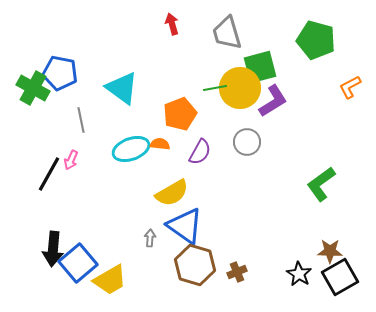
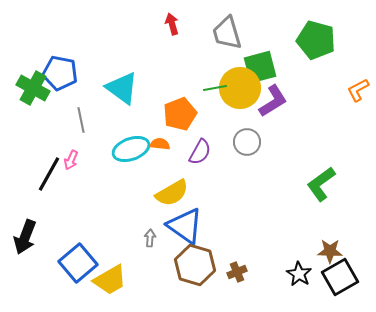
orange L-shape: moved 8 px right, 3 px down
black arrow: moved 28 px left, 12 px up; rotated 16 degrees clockwise
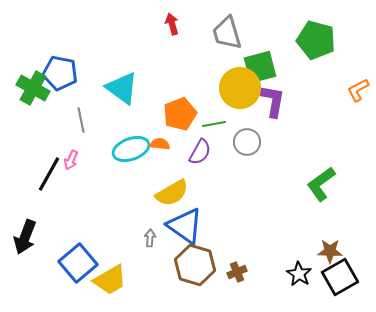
green line: moved 1 px left, 36 px down
purple L-shape: rotated 48 degrees counterclockwise
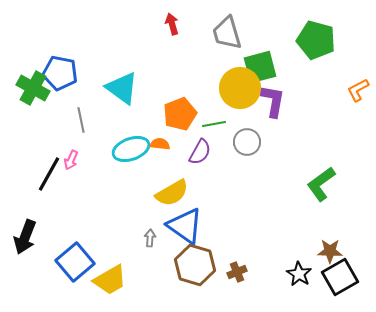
blue square: moved 3 px left, 1 px up
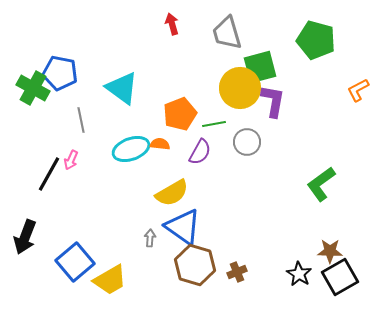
blue triangle: moved 2 px left, 1 px down
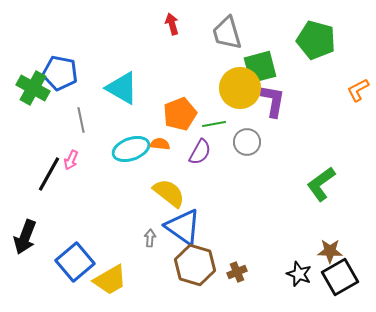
cyan triangle: rotated 6 degrees counterclockwise
yellow semicircle: moved 3 px left; rotated 112 degrees counterclockwise
black star: rotated 10 degrees counterclockwise
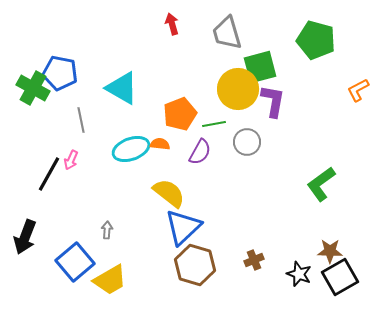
yellow circle: moved 2 px left, 1 px down
blue triangle: rotated 42 degrees clockwise
gray arrow: moved 43 px left, 8 px up
brown cross: moved 17 px right, 12 px up
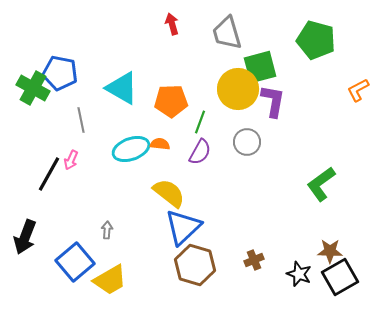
orange pentagon: moved 9 px left, 13 px up; rotated 20 degrees clockwise
green line: moved 14 px left, 2 px up; rotated 60 degrees counterclockwise
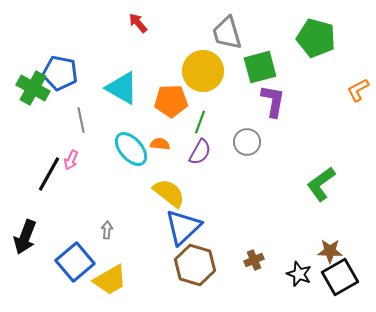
red arrow: moved 34 px left, 1 px up; rotated 25 degrees counterclockwise
green pentagon: moved 2 px up
yellow circle: moved 35 px left, 18 px up
cyan ellipse: rotated 69 degrees clockwise
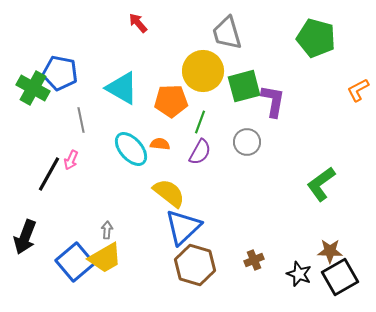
green square: moved 16 px left, 19 px down
yellow trapezoid: moved 5 px left, 22 px up
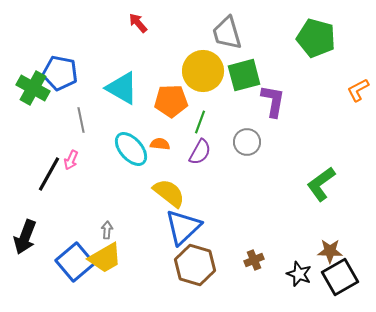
green square: moved 11 px up
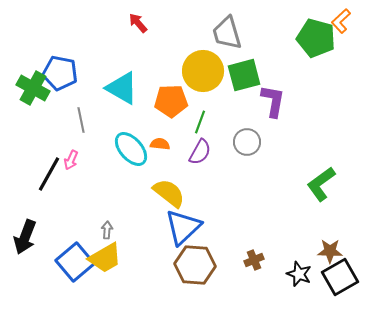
orange L-shape: moved 17 px left, 69 px up; rotated 15 degrees counterclockwise
brown hexagon: rotated 12 degrees counterclockwise
